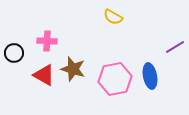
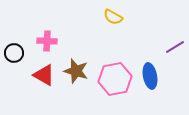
brown star: moved 3 px right, 2 px down
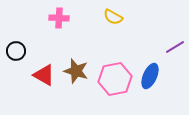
pink cross: moved 12 px right, 23 px up
black circle: moved 2 px right, 2 px up
blue ellipse: rotated 35 degrees clockwise
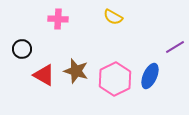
pink cross: moved 1 px left, 1 px down
black circle: moved 6 px right, 2 px up
pink hexagon: rotated 16 degrees counterclockwise
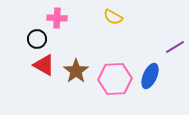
pink cross: moved 1 px left, 1 px up
black circle: moved 15 px right, 10 px up
brown star: rotated 20 degrees clockwise
red triangle: moved 10 px up
pink hexagon: rotated 24 degrees clockwise
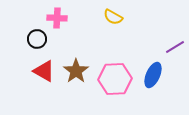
red triangle: moved 6 px down
blue ellipse: moved 3 px right, 1 px up
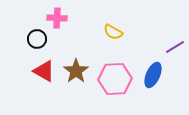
yellow semicircle: moved 15 px down
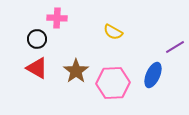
red triangle: moved 7 px left, 3 px up
pink hexagon: moved 2 px left, 4 px down
